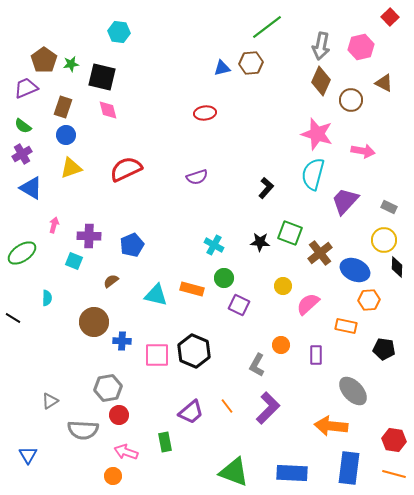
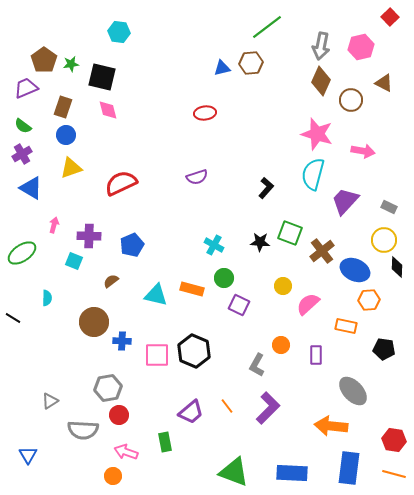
red semicircle at (126, 169): moved 5 px left, 14 px down
brown cross at (320, 253): moved 2 px right, 2 px up
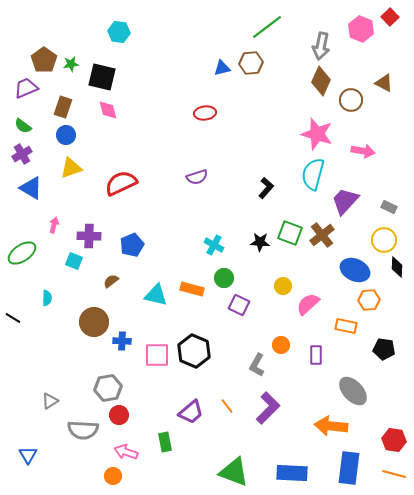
pink hexagon at (361, 47): moved 18 px up; rotated 25 degrees counterclockwise
brown cross at (322, 251): moved 16 px up
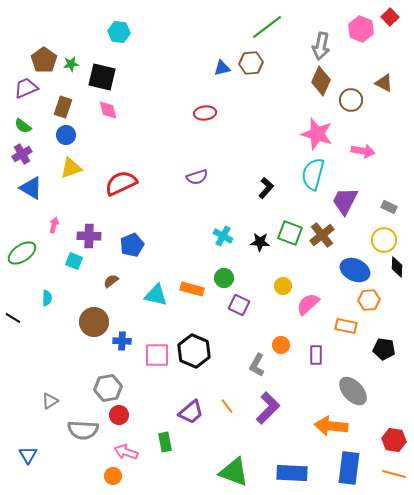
purple trapezoid at (345, 201): rotated 16 degrees counterclockwise
cyan cross at (214, 245): moved 9 px right, 9 px up
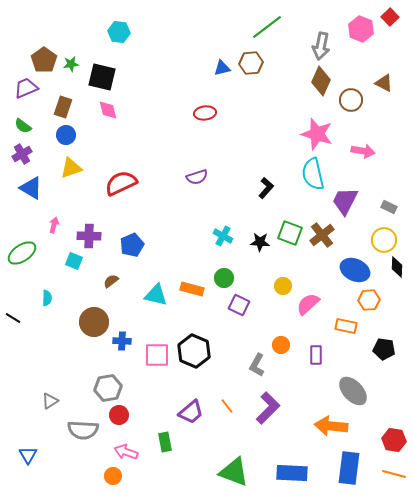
cyan semicircle at (313, 174): rotated 28 degrees counterclockwise
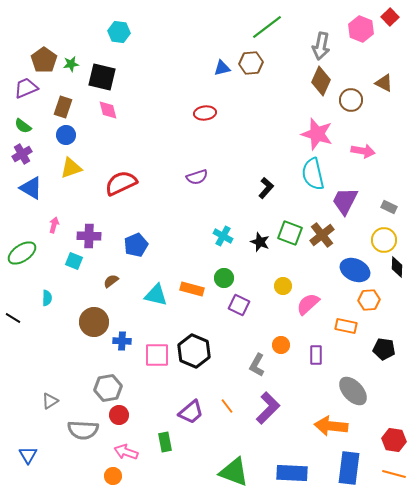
black star at (260, 242): rotated 18 degrees clockwise
blue pentagon at (132, 245): moved 4 px right
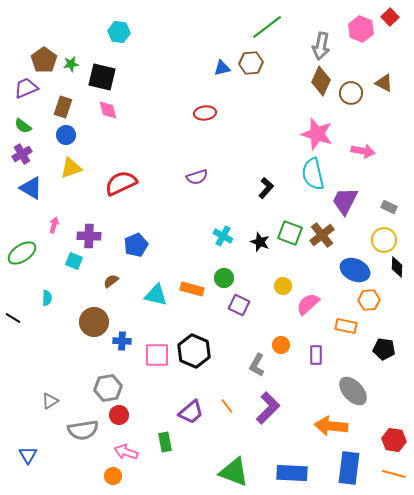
brown circle at (351, 100): moved 7 px up
gray semicircle at (83, 430): rotated 12 degrees counterclockwise
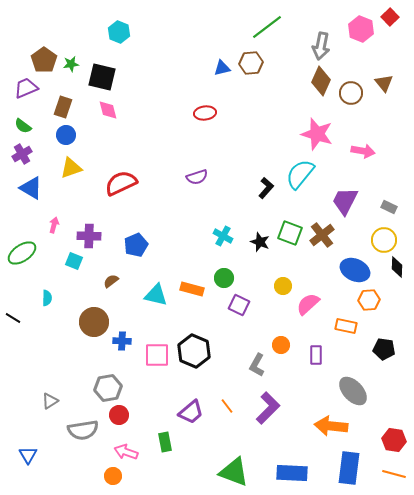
cyan hexagon at (119, 32): rotated 15 degrees clockwise
brown triangle at (384, 83): rotated 24 degrees clockwise
cyan semicircle at (313, 174): moved 13 px left; rotated 52 degrees clockwise
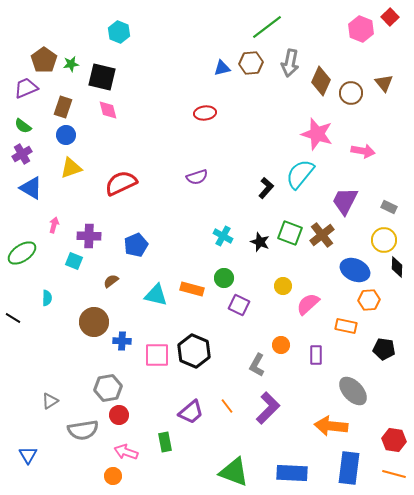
gray arrow at (321, 46): moved 31 px left, 17 px down
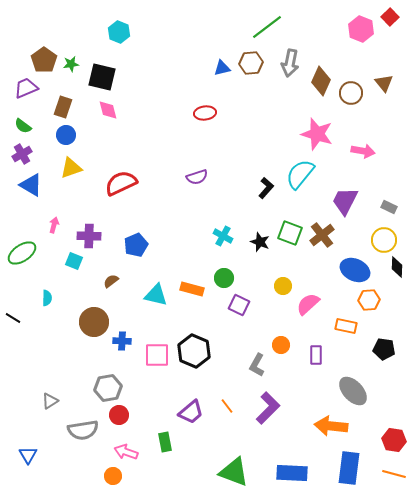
blue triangle at (31, 188): moved 3 px up
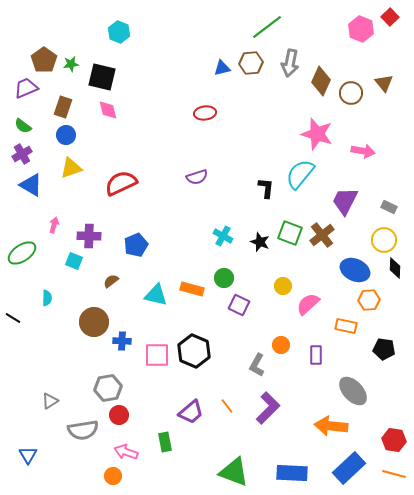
black L-shape at (266, 188): rotated 35 degrees counterclockwise
black diamond at (397, 267): moved 2 px left, 1 px down
blue rectangle at (349, 468): rotated 40 degrees clockwise
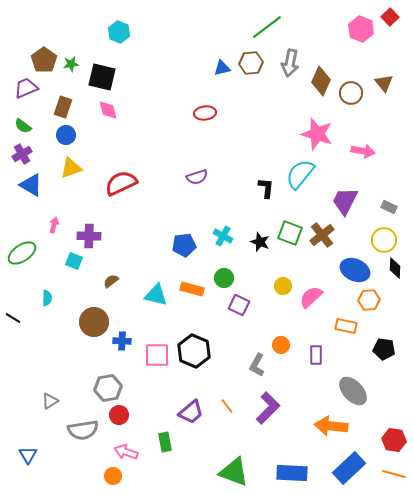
blue pentagon at (136, 245): moved 48 px right; rotated 15 degrees clockwise
pink semicircle at (308, 304): moved 3 px right, 7 px up
